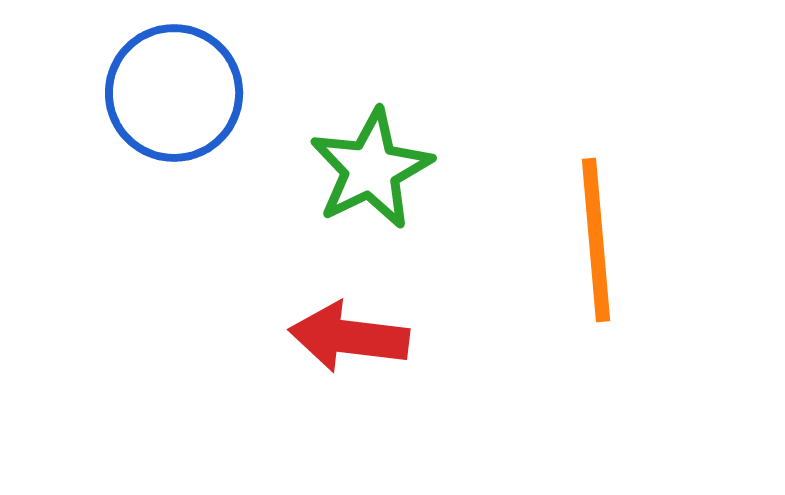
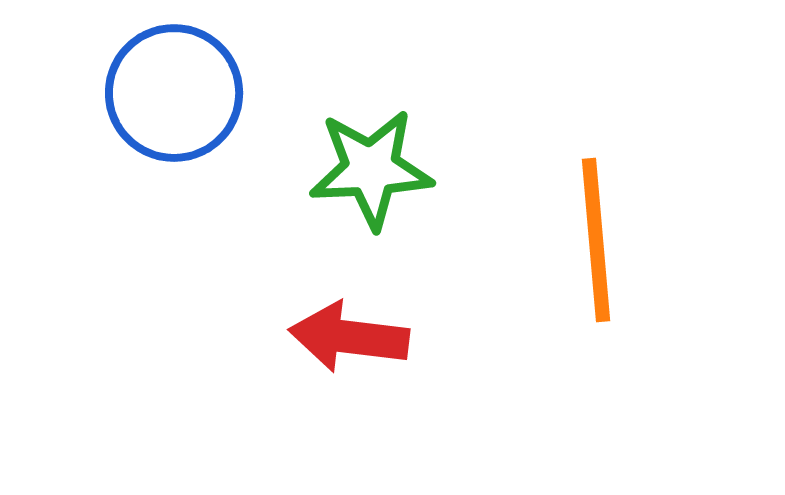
green star: rotated 23 degrees clockwise
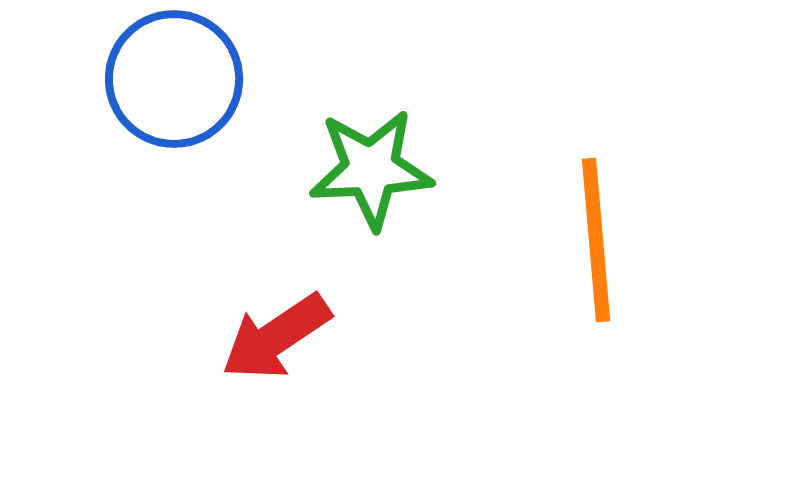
blue circle: moved 14 px up
red arrow: moved 73 px left; rotated 41 degrees counterclockwise
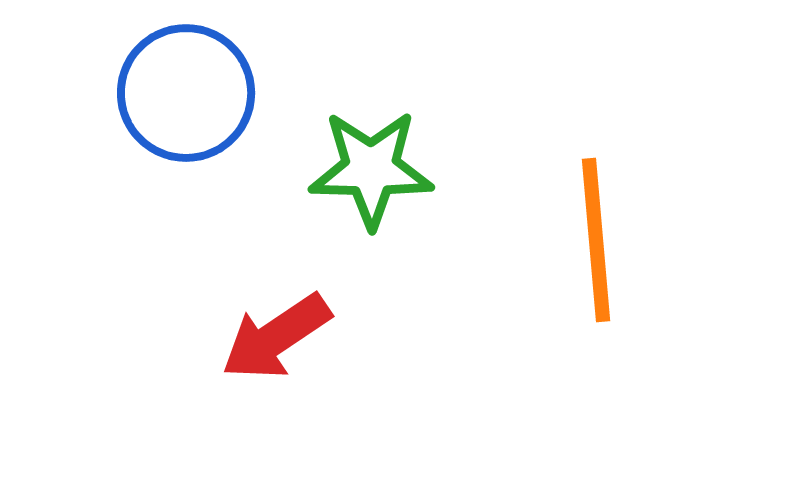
blue circle: moved 12 px right, 14 px down
green star: rotated 4 degrees clockwise
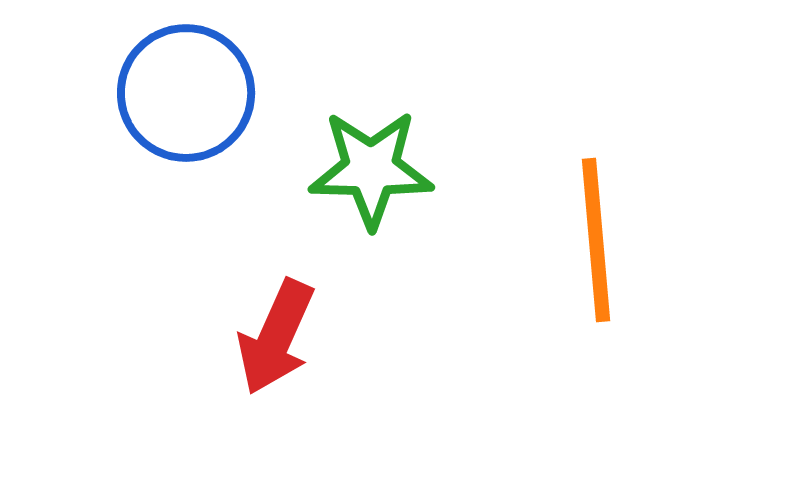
red arrow: rotated 32 degrees counterclockwise
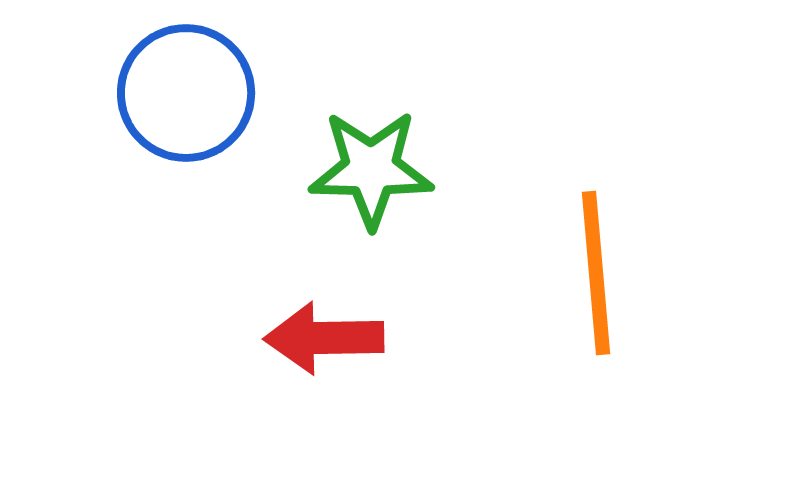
orange line: moved 33 px down
red arrow: moved 48 px right, 1 px down; rotated 65 degrees clockwise
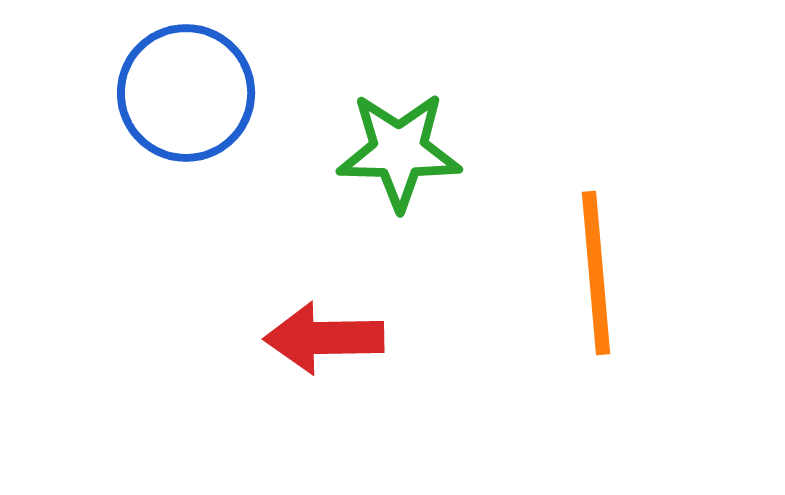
green star: moved 28 px right, 18 px up
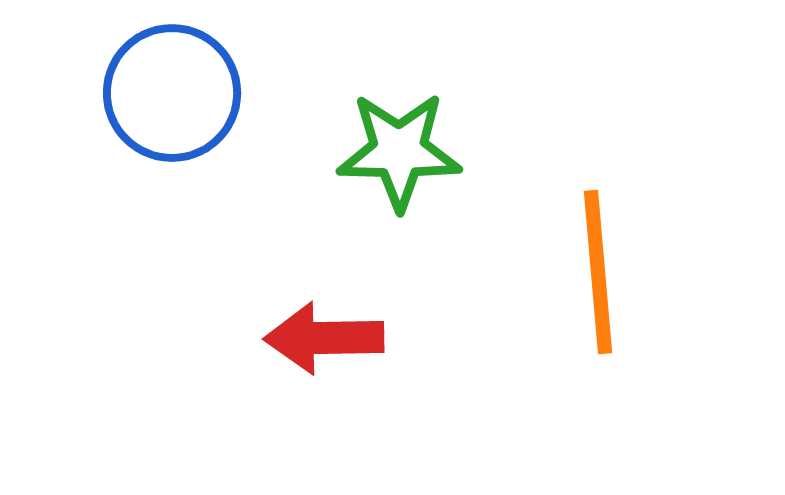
blue circle: moved 14 px left
orange line: moved 2 px right, 1 px up
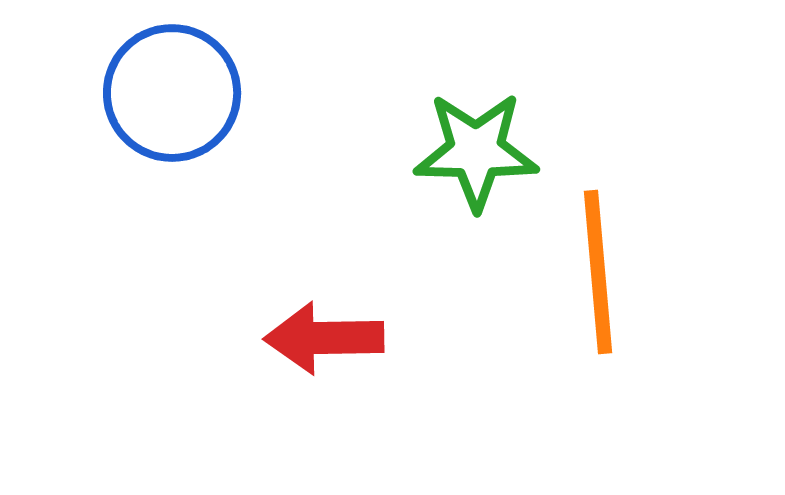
green star: moved 77 px right
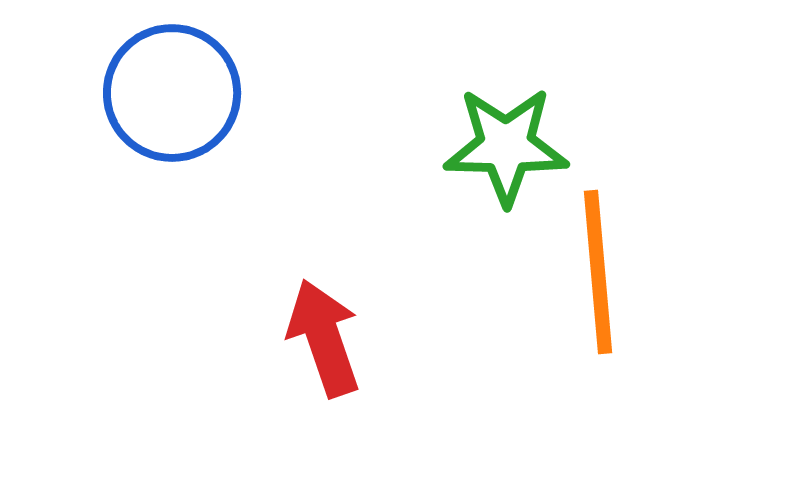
green star: moved 30 px right, 5 px up
red arrow: rotated 72 degrees clockwise
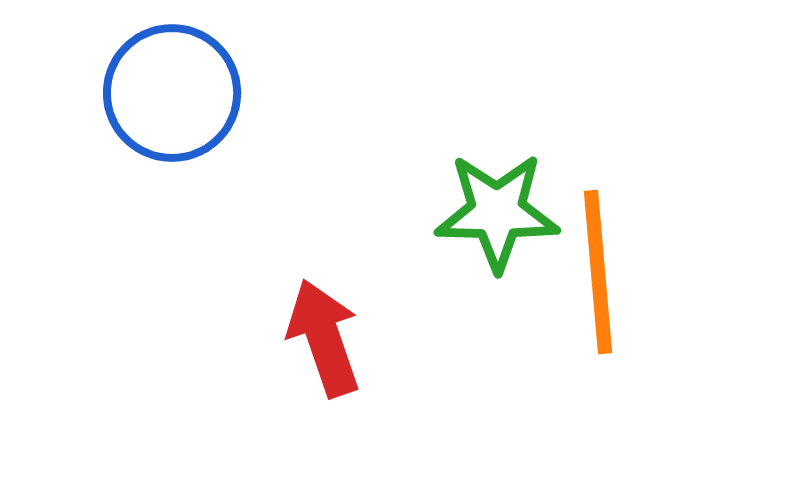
green star: moved 9 px left, 66 px down
